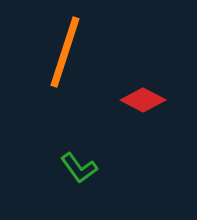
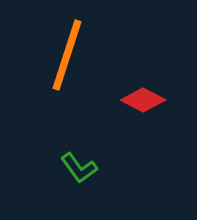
orange line: moved 2 px right, 3 px down
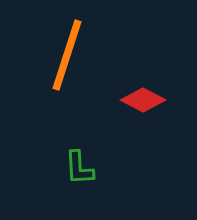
green L-shape: rotated 33 degrees clockwise
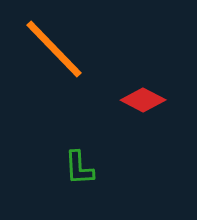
orange line: moved 13 px left, 6 px up; rotated 62 degrees counterclockwise
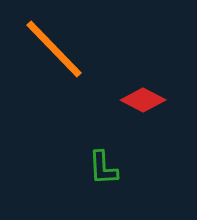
green L-shape: moved 24 px right
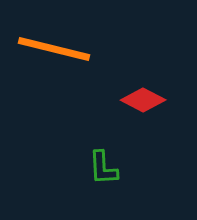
orange line: rotated 32 degrees counterclockwise
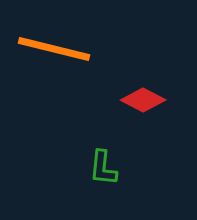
green L-shape: rotated 9 degrees clockwise
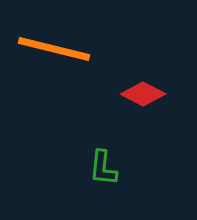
red diamond: moved 6 px up
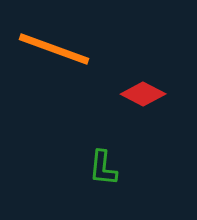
orange line: rotated 6 degrees clockwise
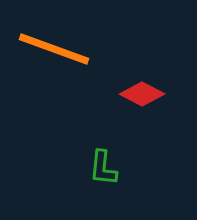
red diamond: moved 1 px left
